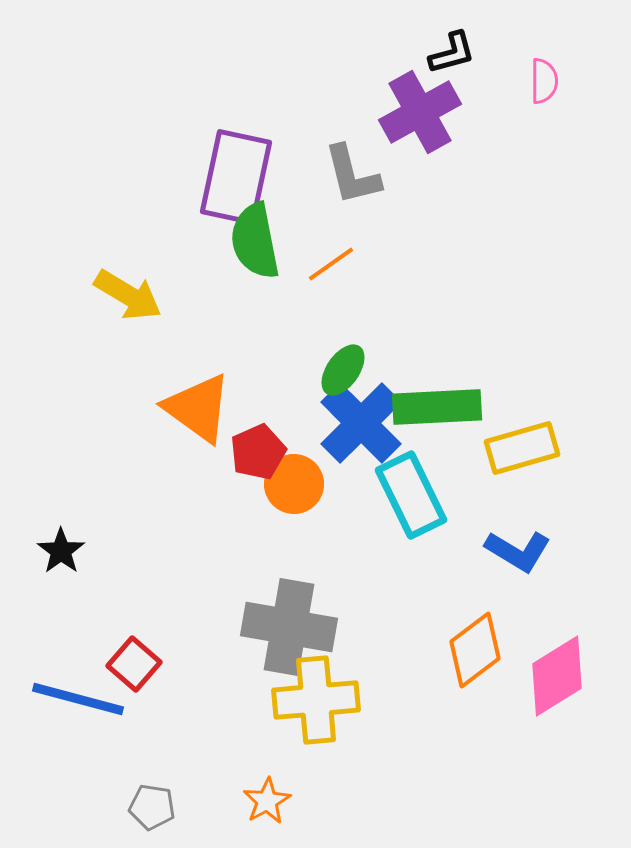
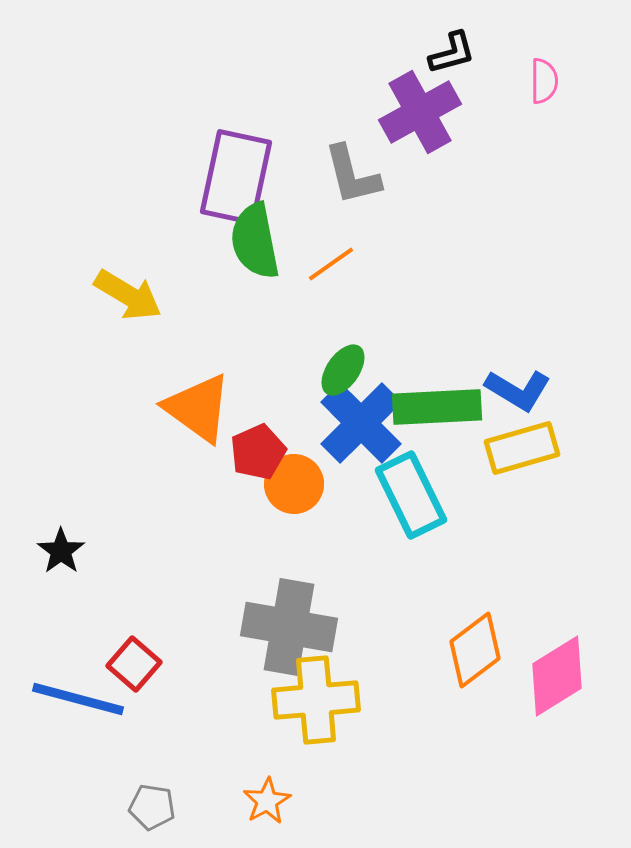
blue L-shape: moved 161 px up
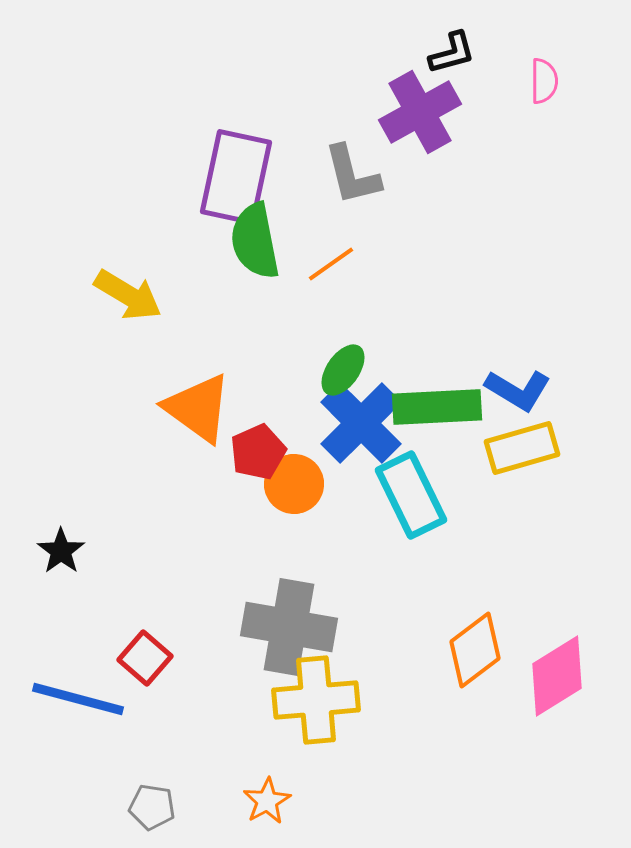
red square: moved 11 px right, 6 px up
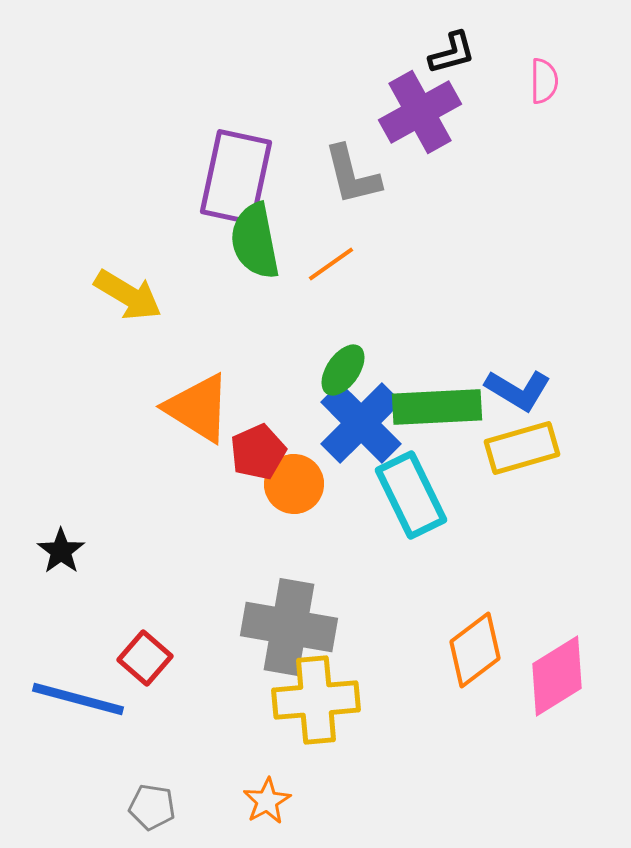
orange triangle: rotated 4 degrees counterclockwise
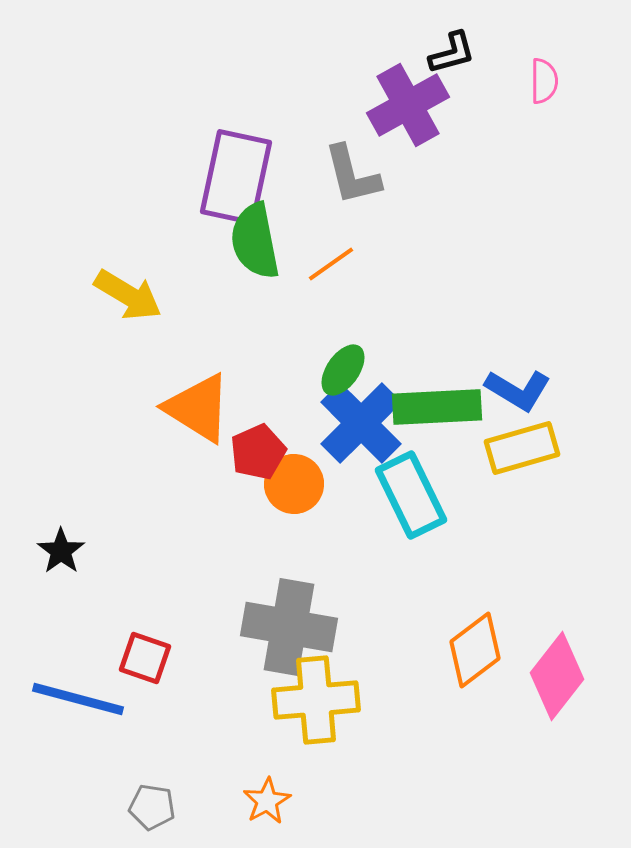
purple cross: moved 12 px left, 7 px up
red square: rotated 22 degrees counterclockwise
pink diamond: rotated 20 degrees counterclockwise
